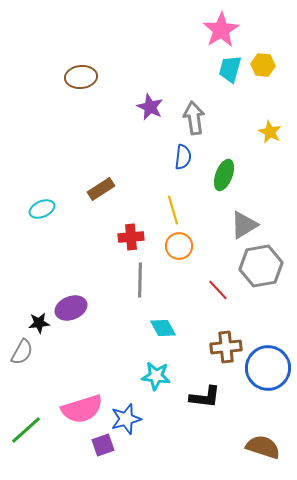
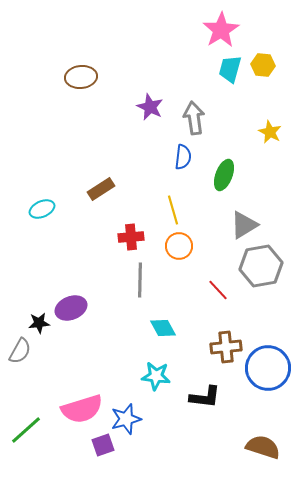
gray semicircle: moved 2 px left, 1 px up
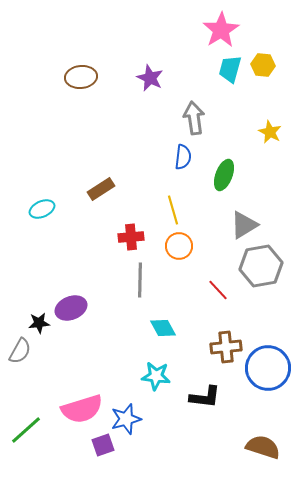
purple star: moved 29 px up
